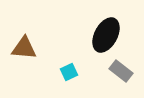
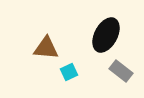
brown triangle: moved 22 px right
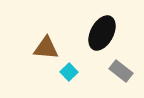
black ellipse: moved 4 px left, 2 px up
cyan square: rotated 18 degrees counterclockwise
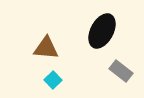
black ellipse: moved 2 px up
cyan square: moved 16 px left, 8 px down
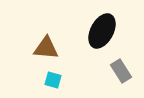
gray rectangle: rotated 20 degrees clockwise
cyan square: rotated 30 degrees counterclockwise
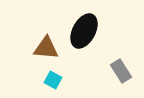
black ellipse: moved 18 px left
cyan square: rotated 12 degrees clockwise
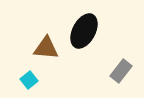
gray rectangle: rotated 70 degrees clockwise
cyan square: moved 24 px left; rotated 24 degrees clockwise
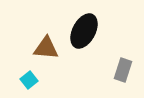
gray rectangle: moved 2 px right, 1 px up; rotated 20 degrees counterclockwise
